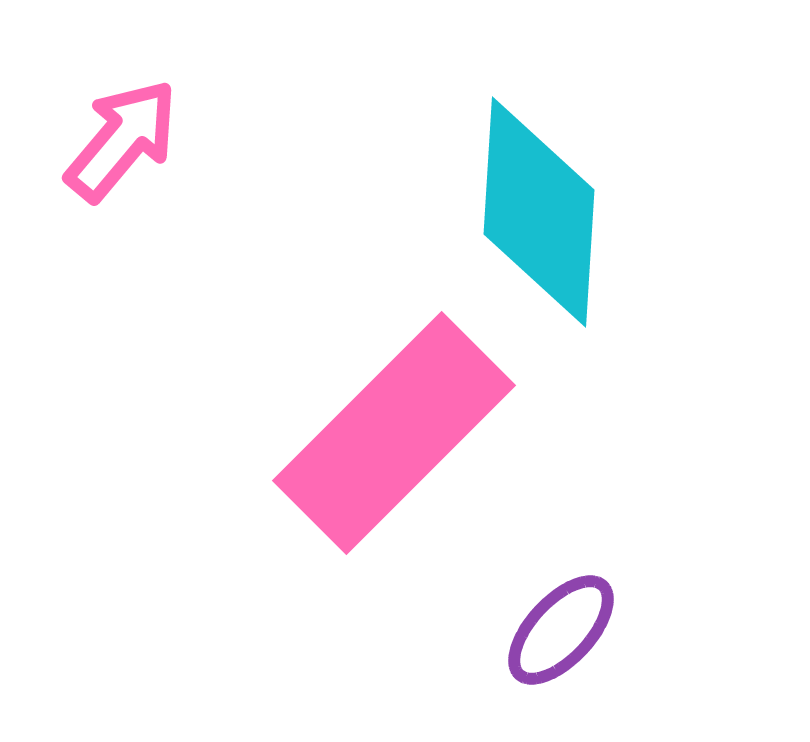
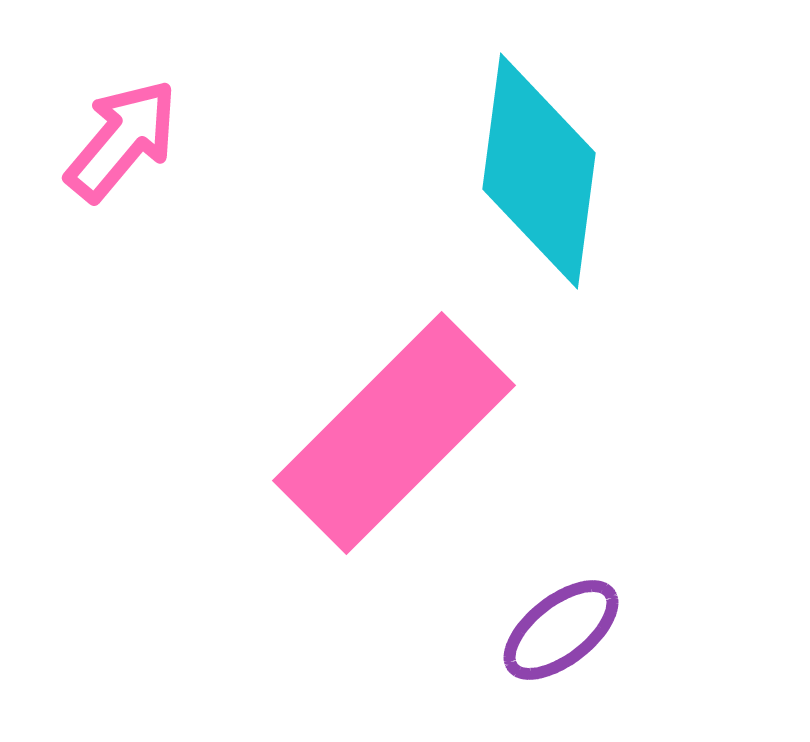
cyan diamond: moved 41 px up; rotated 4 degrees clockwise
purple ellipse: rotated 9 degrees clockwise
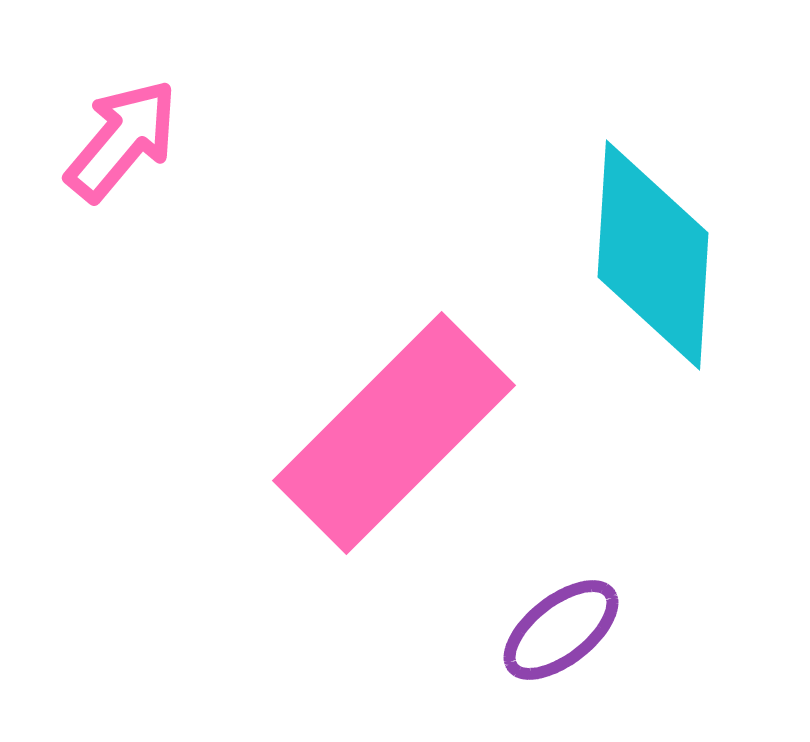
cyan diamond: moved 114 px right, 84 px down; rotated 4 degrees counterclockwise
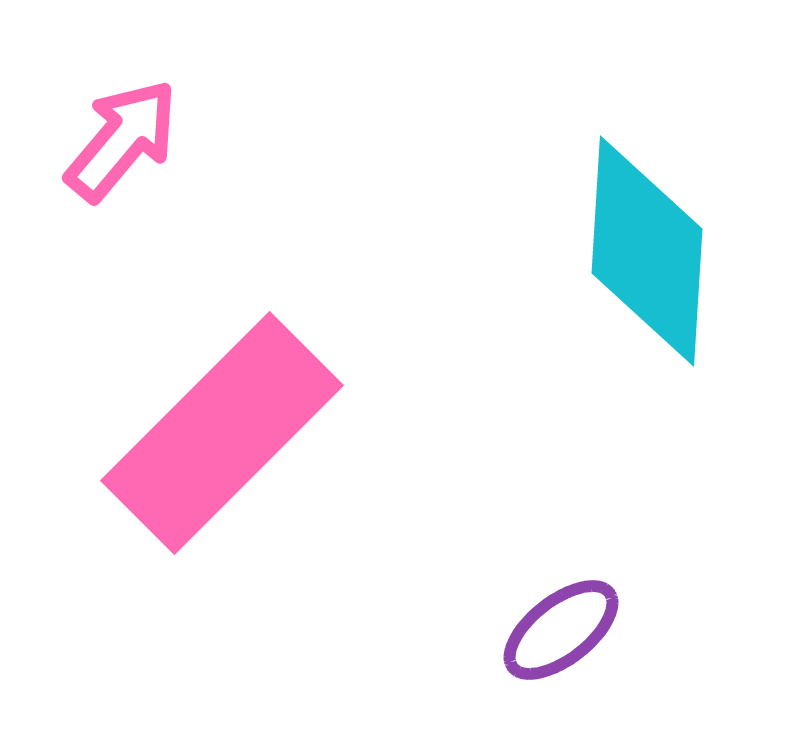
cyan diamond: moved 6 px left, 4 px up
pink rectangle: moved 172 px left
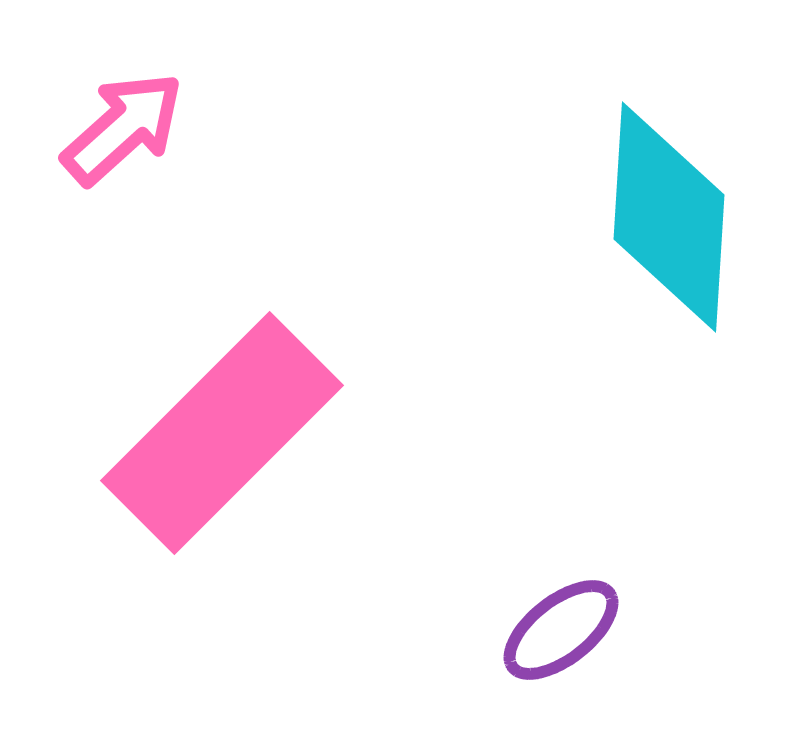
pink arrow: moved 1 px right, 12 px up; rotated 8 degrees clockwise
cyan diamond: moved 22 px right, 34 px up
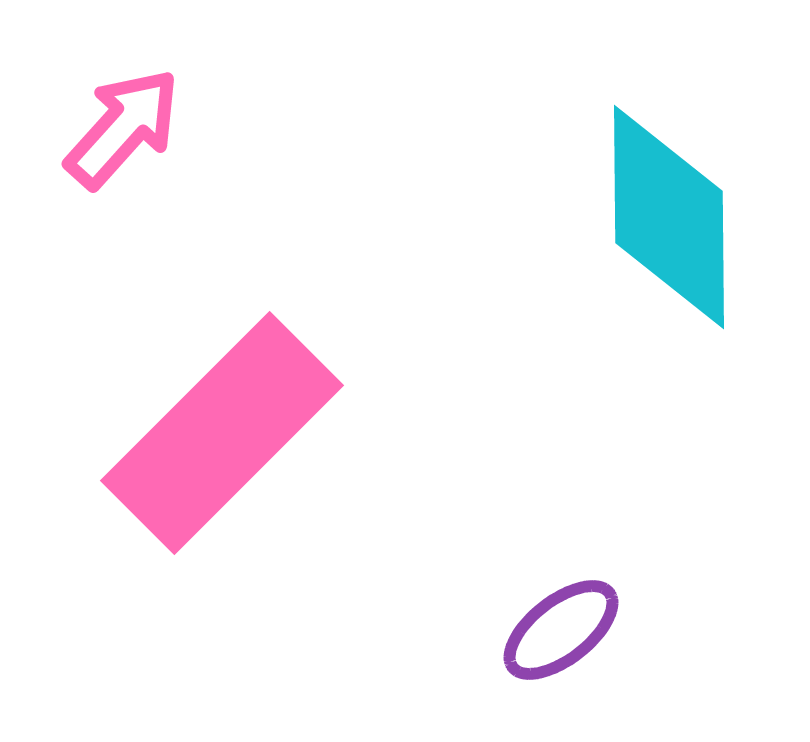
pink arrow: rotated 6 degrees counterclockwise
cyan diamond: rotated 4 degrees counterclockwise
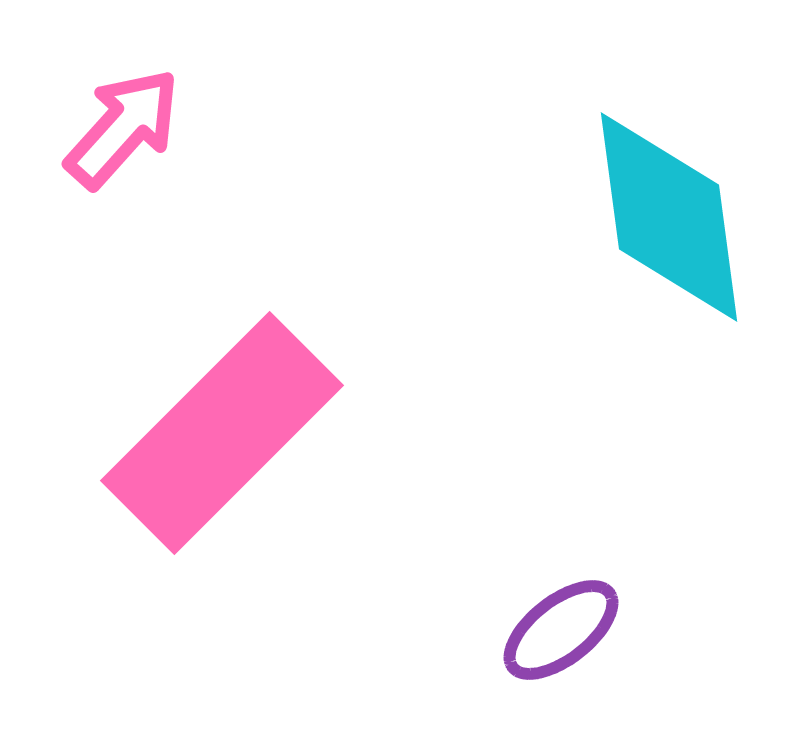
cyan diamond: rotated 7 degrees counterclockwise
